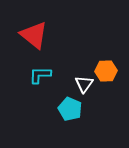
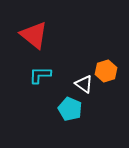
orange hexagon: rotated 15 degrees counterclockwise
white triangle: rotated 30 degrees counterclockwise
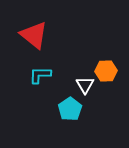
orange hexagon: rotated 15 degrees clockwise
white triangle: moved 1 px right, 1 px down; rotated 24 degrees clockwise
cyan pentagon: rotated 15 degrees clockwise
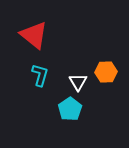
orange hexagon: moved 1 px down
cyan L-shape: rotated 105 degrees clockwise
white triangle: moved 7 px left, 3 px up
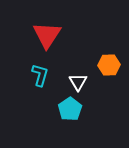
red triangle: moved 13 px right; rotated 24 degrees clockwise
orange hexagon: moved 3 px right, 7 px up
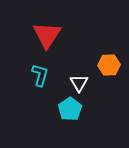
white triangle: moved 1 px right, 1 px down
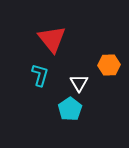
red triangle: moved 5 px right, 4 px down; rotated 12 degrees counterclockwise
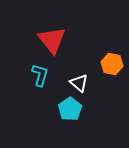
red triangle: moved 1 px down
orange hexagon: moved 3 px right, 1 px up; rotated 15 degrees clockwise
white triangle: rotated 18 degrees counterclockwise
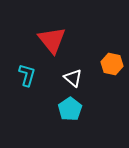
cyan L-shape: moved 13 px left
white triangle: moved 6 px left, 5 px up
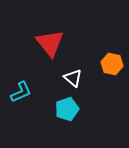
red triangle: moved 2 px left, 3 px down
cyan L-shape: moved 6 px left, 17 px down; rotated 50 degrees clockwise
cyan pentagon: moved 3 px left; rotated 15 degrees clockwise
